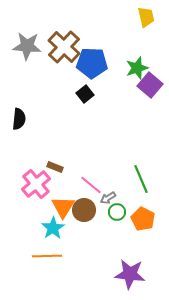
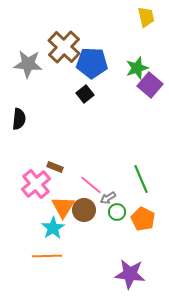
gray star: moved 1 px right, 18 px down
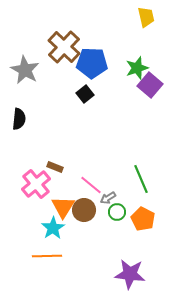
gray star: moved 3 px left, 6 px down; rotated 24 degrees clockwise
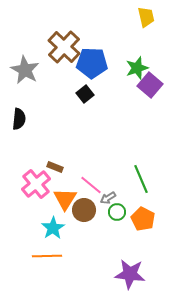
orange triangle: moved 2 px right, 8 px up
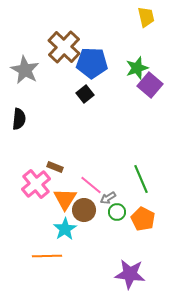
cyan star: moved 12 px right, 1 px down
